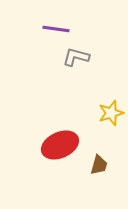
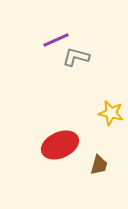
purple line: moved 11 px down; rotated 32 degrees counterclockwise
yellow star: rotated 30 degrees clockwise
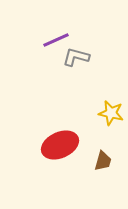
brown trapezoid: moved 4 px right, 4 px up
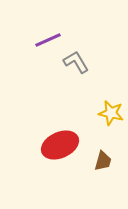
purple line: moved 8 px left
gray L-shape: moved 5 px down; rotated 44 degrees clockwise
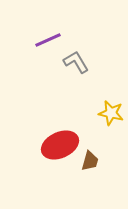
brown trapezoid: moved 13 px left
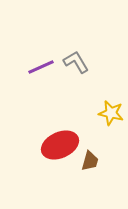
purple line: moved 7 px left, 27 px down
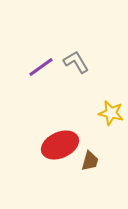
purple line: rotated 12 degrees counterclockwise
